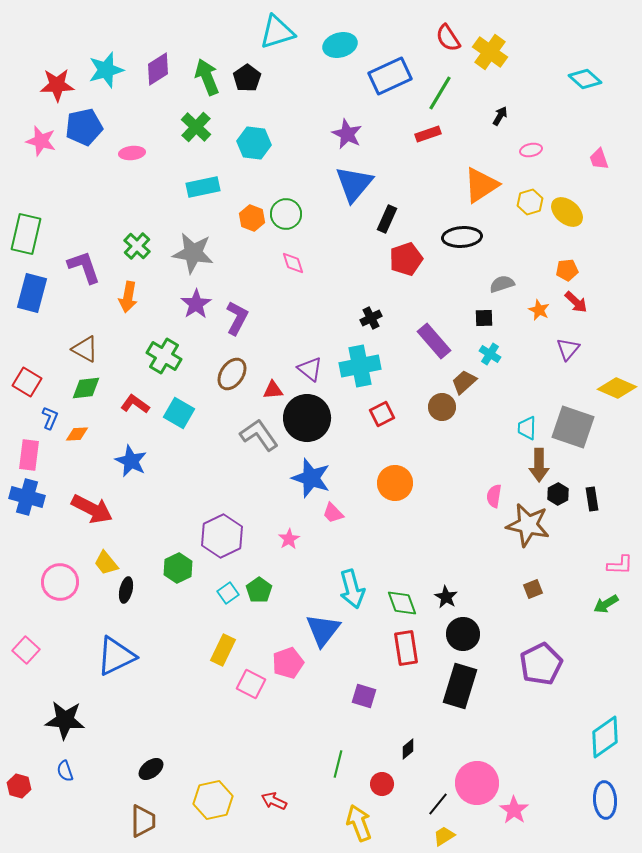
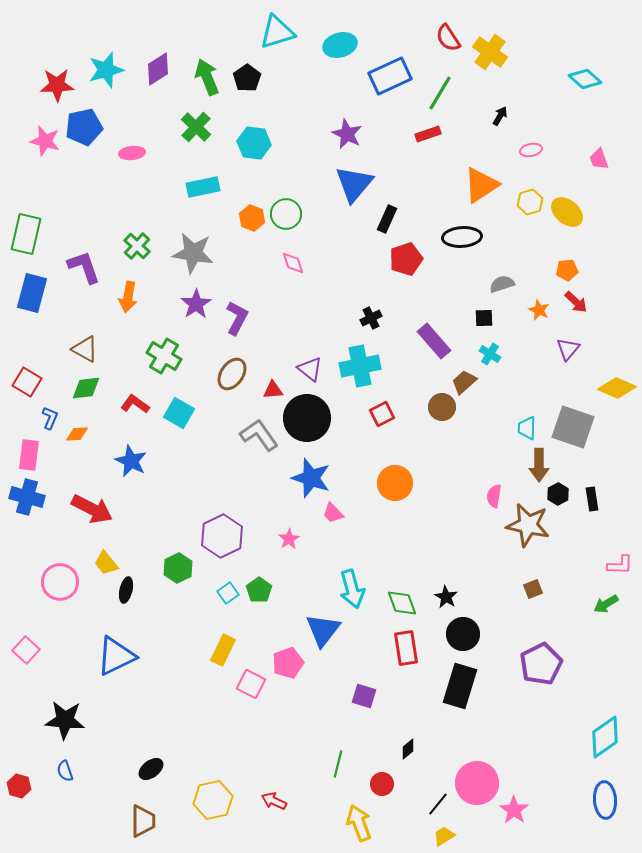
pink star at (41, 141): moved 4 px right
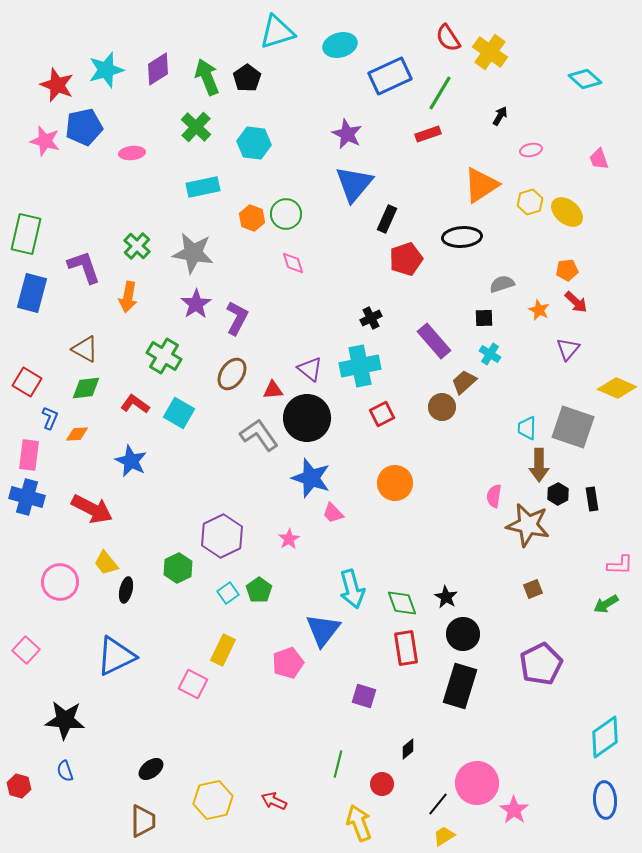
red star at (57, 85): rotated 24 degrees clockwise
pink square at (251, 684): moved 58 px left
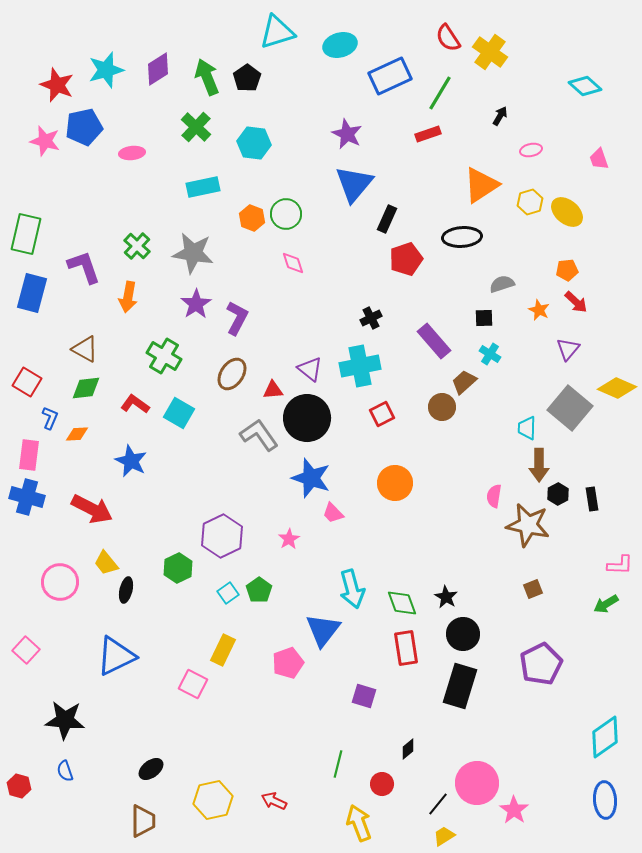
cyan diamond at (585, 79): moved 7 px down
gray square at (573, 427): moved 3 px left, 19 px up; rotated 21 degrees clockwise
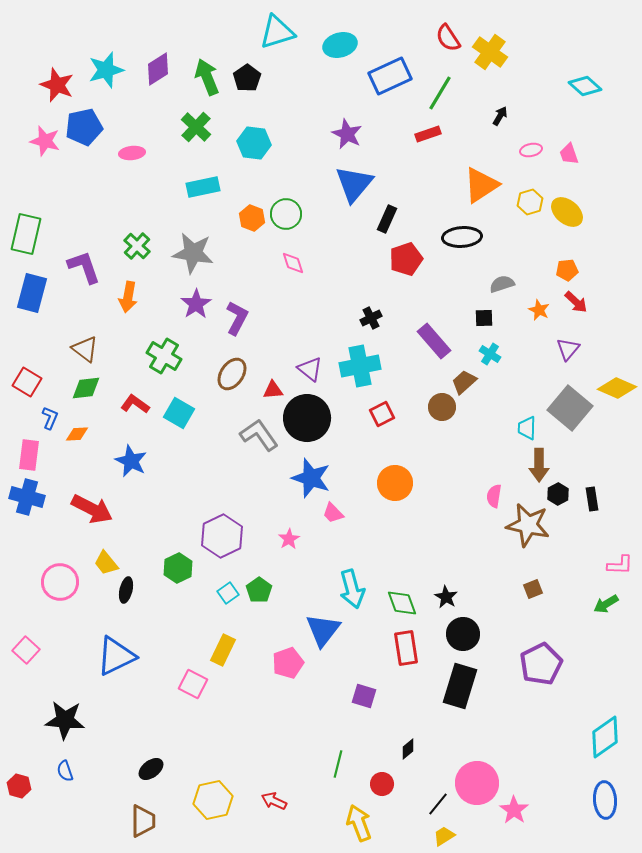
pink trapezoid at (599, 159): moved 30 px left, 5 px up
brown triangle at (85, 349): rotated 8 degrees clockwise
